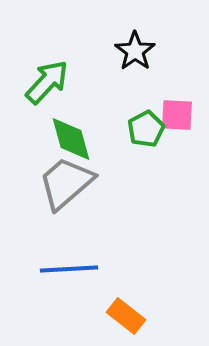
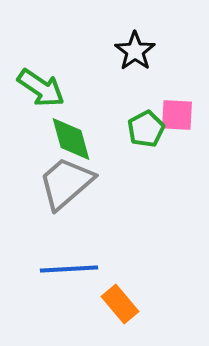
green arrow: moved 6 px left, 6 px down; rotated 81 degrees clockwise
orange rectangle: moved 6 px left, 12 px up; rotated 12 degrees clockwise
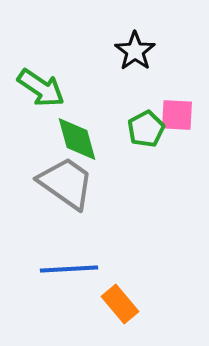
green diamond: moved 6 px right
gray trapezoid: rotated 76 degrees clockwise
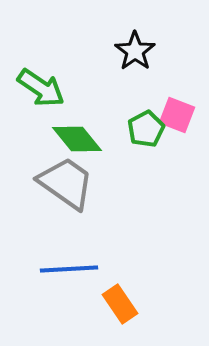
pink square: rotated 18 degrees clockwise
green diamond: rotated 24 degrees counterclockwise
orange rectangle: rotated 6 degrees clockwise
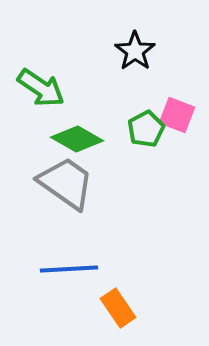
green diamond: rotated 21 degrees counterclockwise
orange rectangle: moved 2 px left, 4 px down
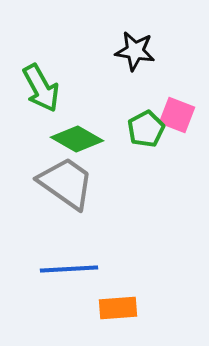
black star: rotated 27 degrees counterclockwise
green arrow: rotated 27 degrees clockwise
orange rectangle: rotated 60 degrees counterclockwise
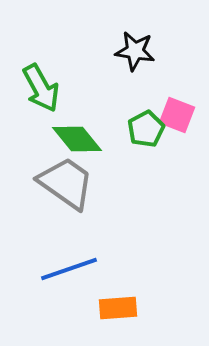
green diamond: rotated 21 degrees clockwise
blue line: rotated 16 degrees counterclockwise
